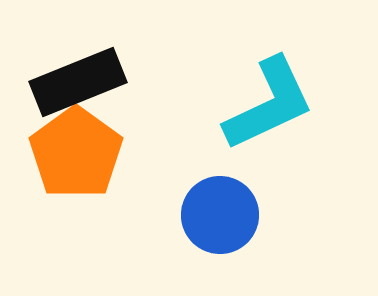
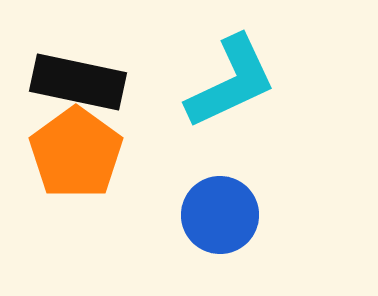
black rectangle: rotated 34 degrees clockwise
cyan L-shape: moved 38 px left, 22 px up
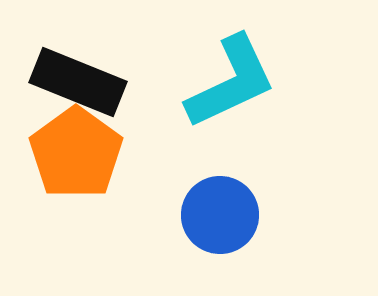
black rectangle: rotated 10 degrees clockwise
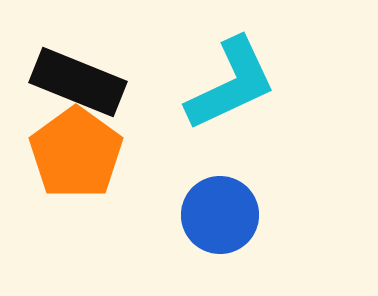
cyan L-shape: moved 2 px down
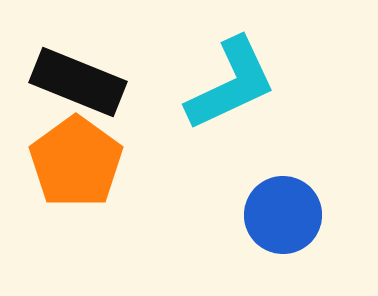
orange pentagon: moved 9 px down
blue circle: moved 63 px right
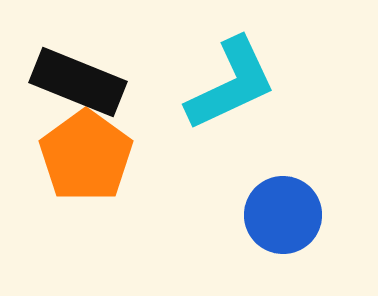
orange pentagon: moved 10 px right, 6 px up
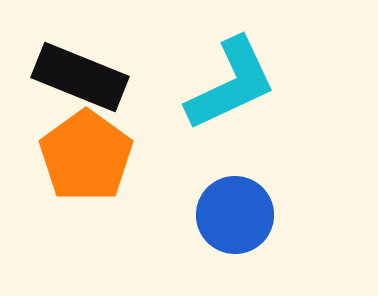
black rectangle: moved 2 px right, 5 px up
blue circle: moved 48 px left
